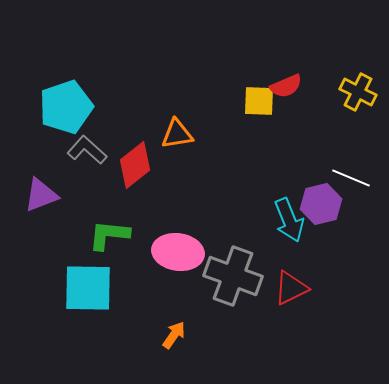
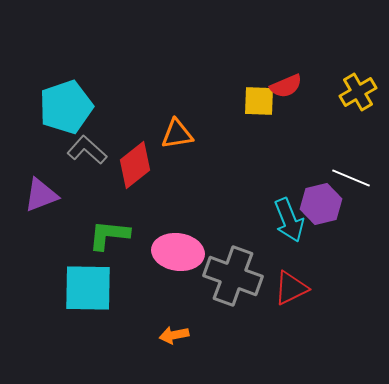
yellow cross: rotated 33 degrees clockwise
orange arrow: rotated 136 degrees counterclockwise
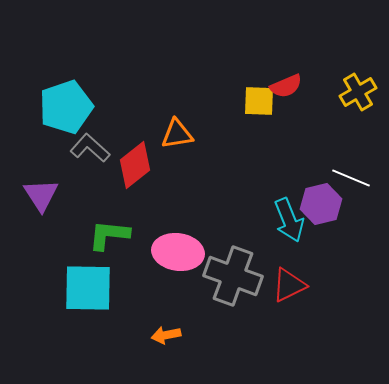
gray L-shape: moved 3 px right, 2 px up
purple triangle: rotated 42 degrees counterclockwise
red triangle: moved 2 px left, 3 px up
orange arrow: moved 8 px left
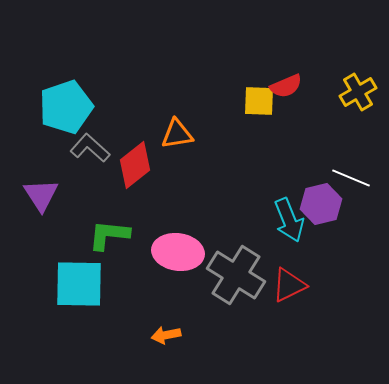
gray cross: moved 3 px right, 1 px up; rotated 12 degrees clockwise
cyan square: moved 9 px left, 4 px up
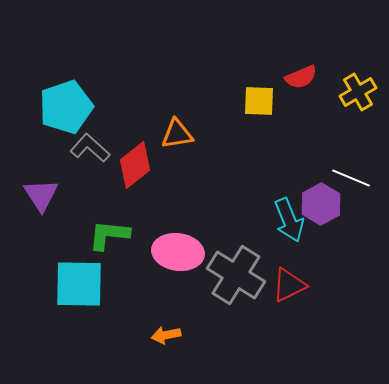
red semicircle: moved 15 px right, 9 px up
purple hexagon: rotated 15 degrees counterclockwise
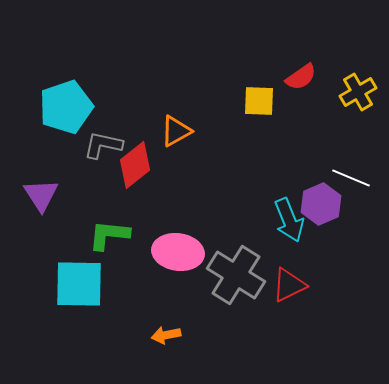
red semicircle: rotated 12 degrees counterclockwise
orange triangle: moved 1 px left, 3 px up; rotated 20 degrees counterclockwise
gray L-shape: moved 13 px right, 3 px up; rotated 30 degrees counterclockwise
purple hexagon: rotated 6 degrees clockwise
